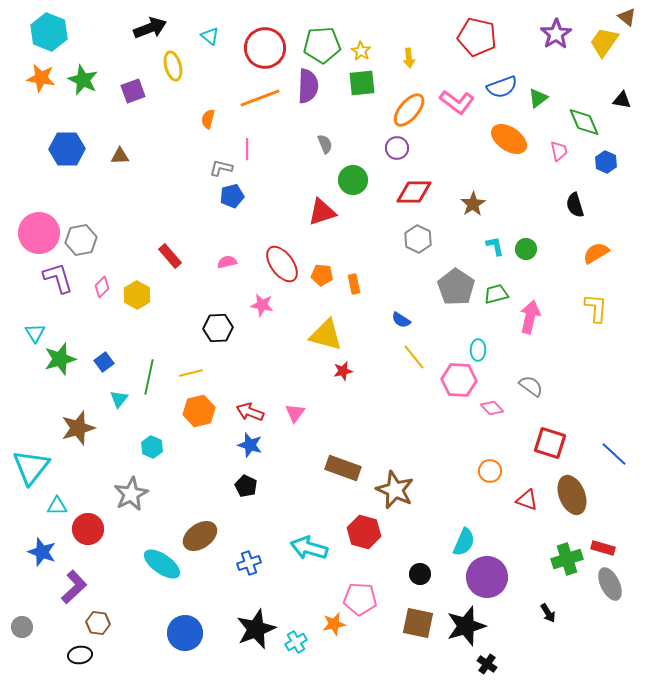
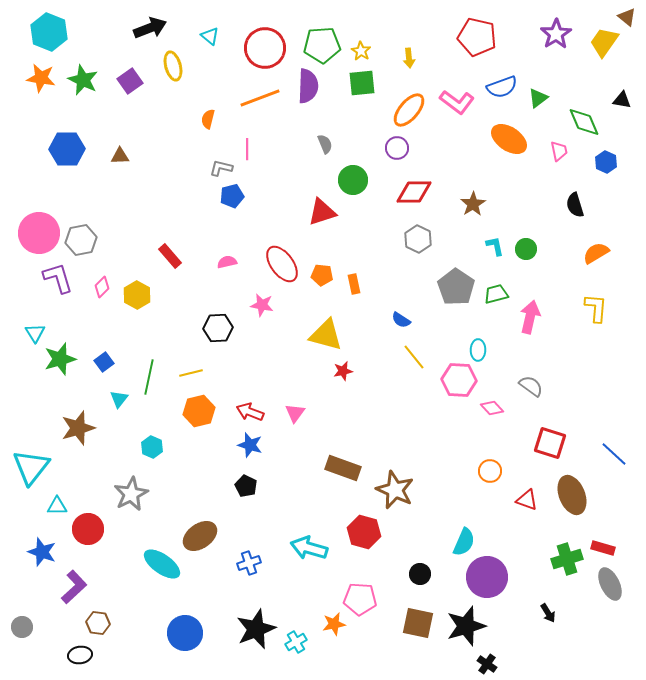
purple square at (133, 91): moved 3 px left, 10 px up; rotated 15 degrees counterclockwise
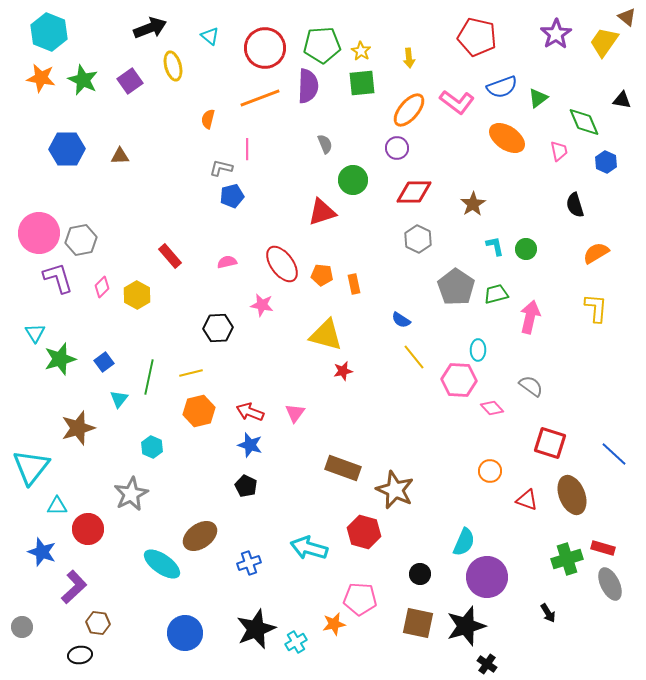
orange ellipse at (509, 139): moved 2 px left, 1 px up
